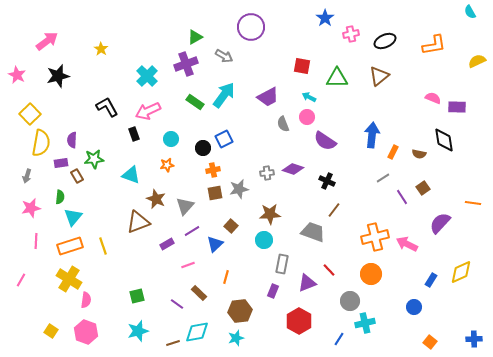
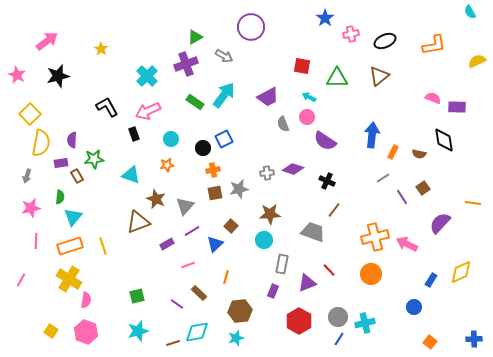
gray circle at (350, 301): moved 12 px left, 16 px down
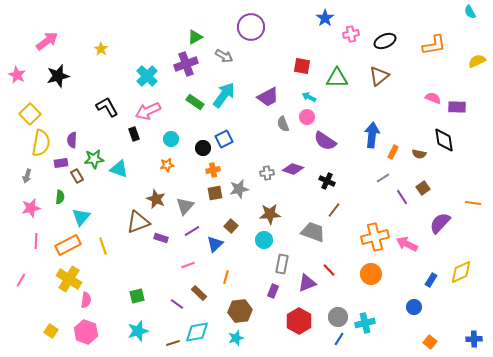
cyan triangle at (131, 175): moved 12 px left, 6 px up
cyan triangle at (73, 217): moved 8 px right
purple rectangle at (167, 244): moved 6 px left, 6 px up; rotated 48 degrees clockwise
orange rectangle at (70, 246): moved 2 px left, 1 px up; rotated 10 degrees counterclockwise
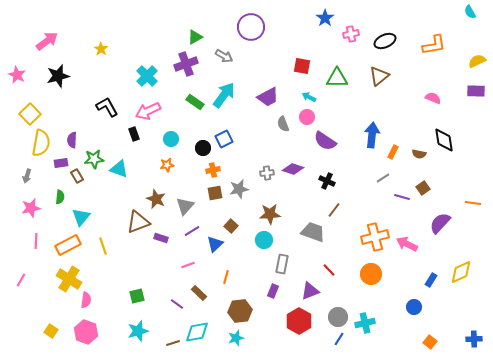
purple rectangle at (457, 107): moved 19 px right, 16 px up
purple line at (402, 197): rotated 42 degrees counterclockwise
purple triangle at (307, 283): moved 3 px right, 8 px down
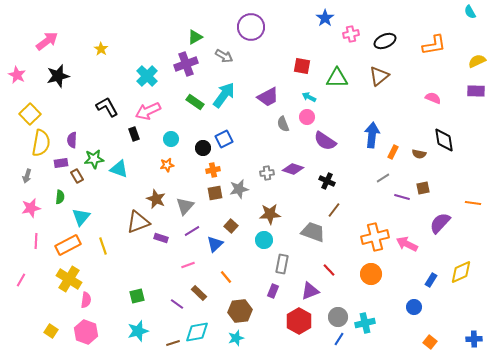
brown square at (423, 188): rotated 24 degrees clockwise
orange line at (226, 277): rotated 56 degrees counterclockwise
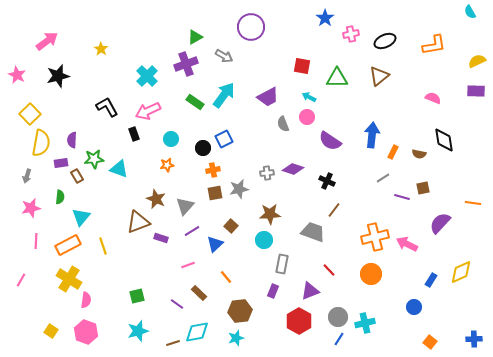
purple semicircle at (325, 141): moved 5 px right
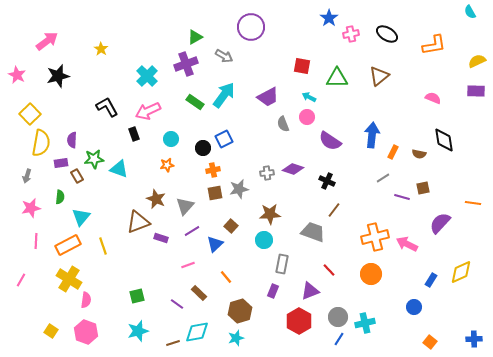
blue star at (325, 18): moved 4 px right
black ellipse at (385, 41): moved 2 px right, 7 px up; rotated 55 degrees clockwise
brown hexagon at (240, 311): rotated 10 degrees counterclockwise
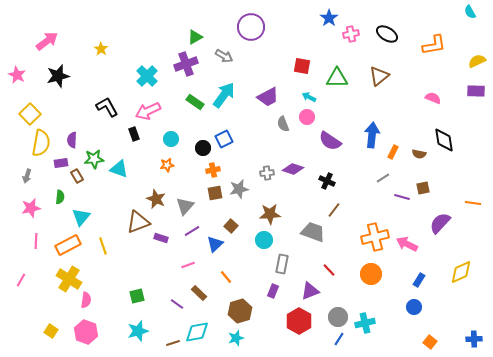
blue rectangle at (431, 280): moved 12 px left
